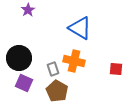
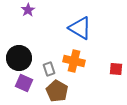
gray rectangle: moved 4 px left
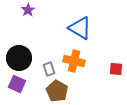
purple square: moved 7 px left, 1 px down
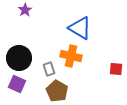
purple star: moved 3 px left
orange cross: moved 3 px left, 5 px up
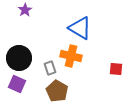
gray rectangle: moved 1 px right, 1 px up
